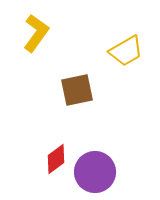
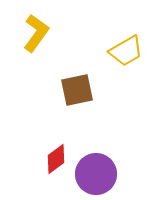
purple circle: moved 1 px right, 2 px down
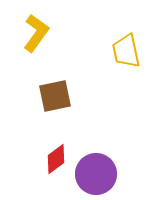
yellow trapezoid: rotated 108 degrees clockwise
brown square: moved 22 px left, 6 px down
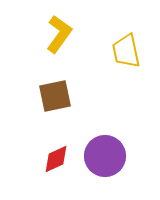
yellow L-shape: moved 23 px right, 1 px down
red diamond: rotated 12 degrees clockwise
purple circle: moved 9 px right, 18 px up
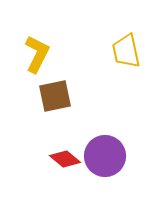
yellow L-shape: moved 22 px left, 20 px down; rotated 9 degrees counterclockwise
red diamond: moved 9 px right; rotated 64 degrees clockwise
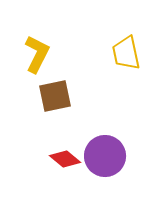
yellow trapezoid: moved 2 px down
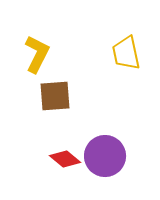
brown square: rotated 8 degrees clockwise
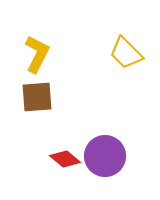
yellow trapezoid: rotated 33 degrees counterclockwise
brown square: moved 18 px left, 1 px down
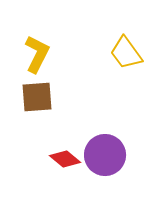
yellow trapezoid: rotated 9 degrees clockwise
purple circle: moved 1 px up
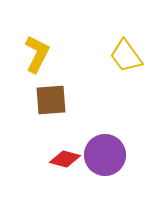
yellow trapezoid: moved 3 px down
brown square: moved 14 px right, 3 px down
red diamond: rotated 24 degrees counterclockwise
